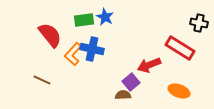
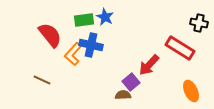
blue cross: moved 1 px left, 4 px up
red arrow: rotated 25 degrees counterclockwise
orange ellipse: moved 12 px right; rotated 45 degrees clockwise
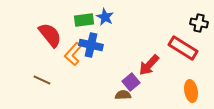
red rectangle: moved 3 px right
orange ellipse: rotated 15 degrees clockwise
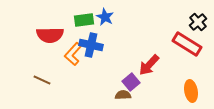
black cross: moved 1 px left, 1 px up; rotated 36 degrees clockwise
red semicircle: rotated 128 degrees clockwise
red rectangle: moved 4 px right, 4 px up
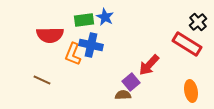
orange L-shape: rotated 20 degrees counterclockwise
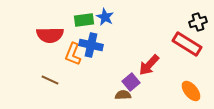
black cross: rotated 24 degrees clockwise
brown line: moved 8 px right
orange ellipse: rotated 30 degrees counterclockwise
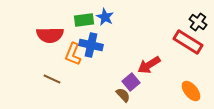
black cross: rotated 36 degrees counterclockwise
red rectangle: moved 1 px right, 2 px up
red arrow: rotated 15 degrees clockwise
brown line: moved 2 px right, 1 px up
brown semicircle: rotated 49 degrees clockwise
